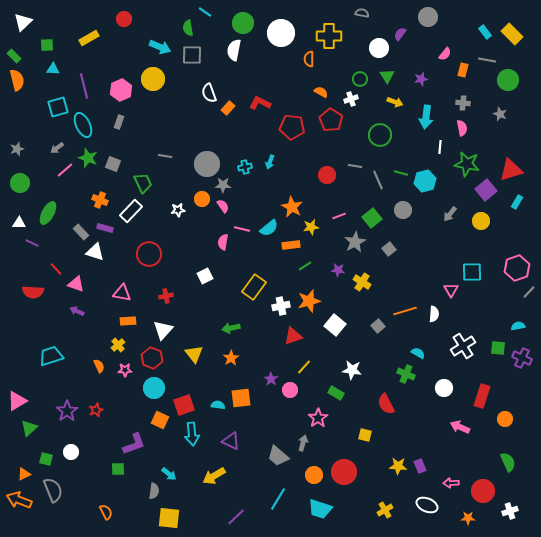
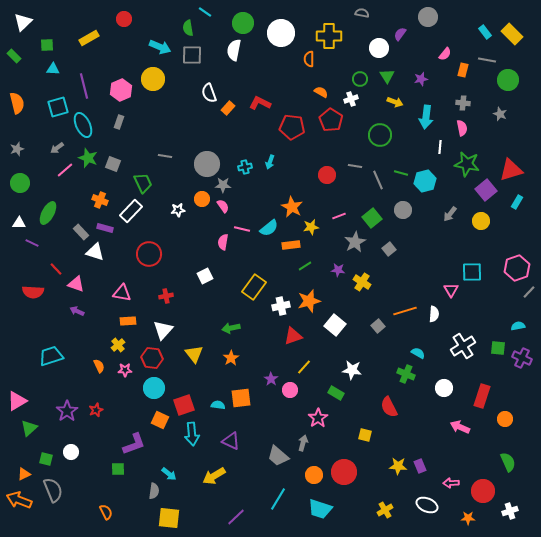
orange semicircle at (17, 80): moved 23 px down
red hexagon at (152, 358): rotated 15 degrees counterclockwise
red semicircle at (386, 404): moved 3 px right, 3 px down
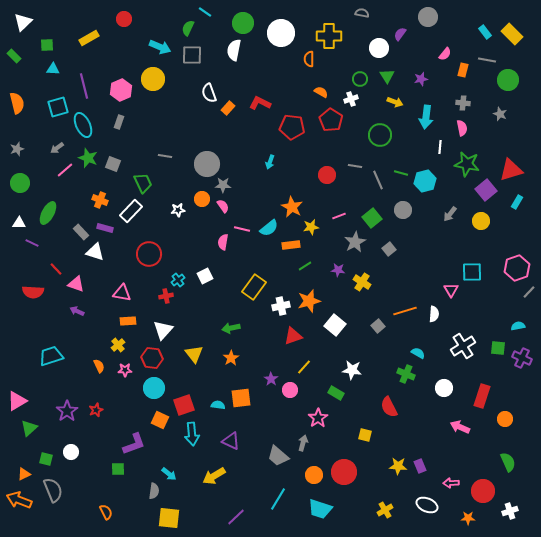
green semicircle at (188, 28): rotated 35 degrees clockwise
cyan cross at (245, 167): moved 67 px left, 113 px down; rotated 24 degrees counterclockwise
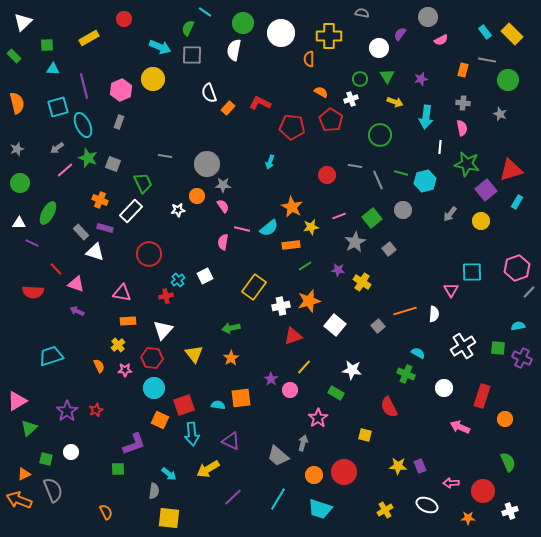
pink semicircle at (445, 54): moved 4 px left, 14 px up; rotated 24 degrees clockwise
orange circle at (202, 199): moved 5 px left, 3 px up
yellow arrow at (214, 476): moved 6 px left, 7 px up
purple line at (236, 517): moved 3 px left, 20 px up
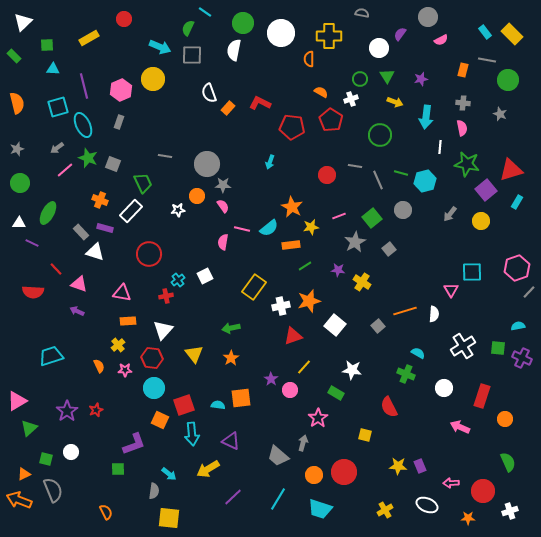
pink triangle at (76, 284): moved 3 px right
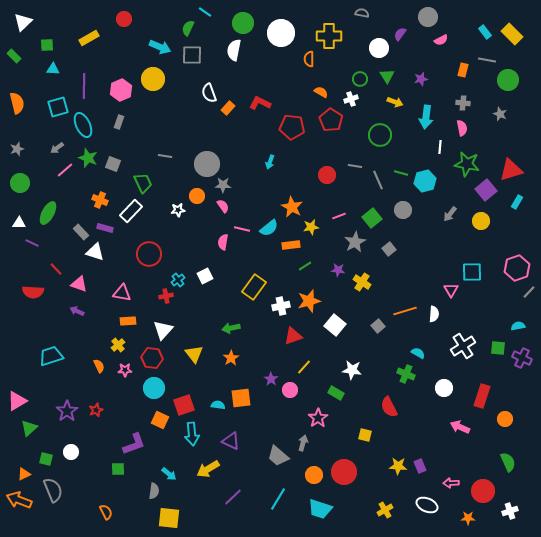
purple line at (84, 86): rotated 15 degrees clockwise
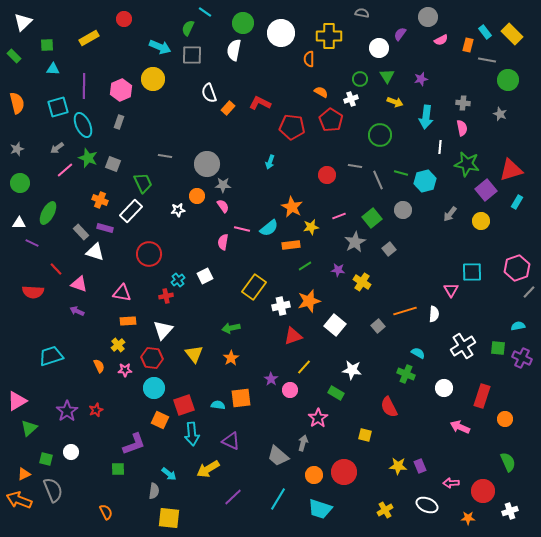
orange rectangle at (463, 70): moved 5 px right, 25 px up
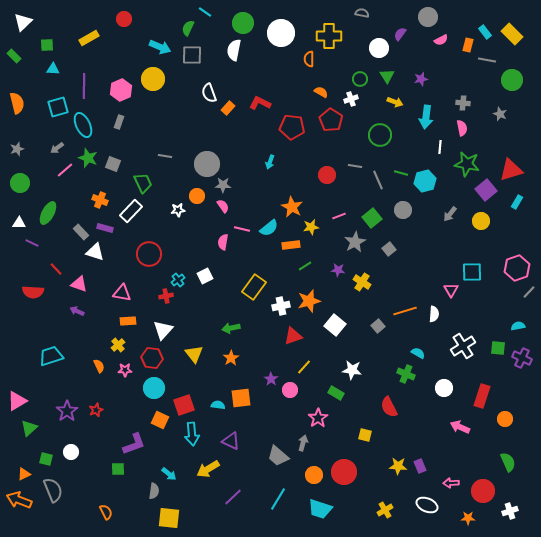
green circle at (508, 80): moved 4 px right
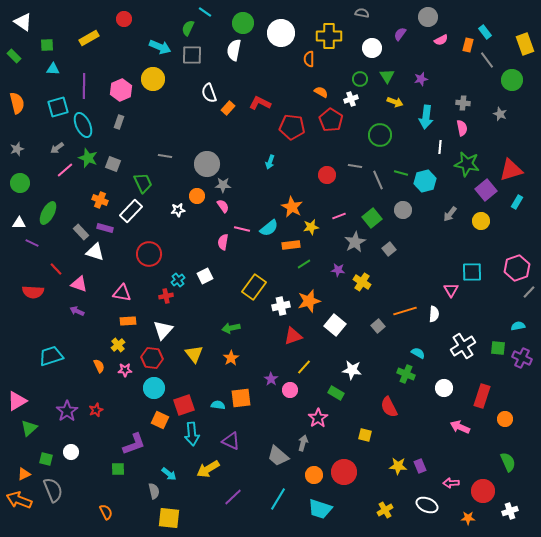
white triangle at (23, 22): rotated 42 degrees counterclockwise
yellow rectangle at (512, 34): moved 13 px right, 10 px down; rotated 25 degrees clockwise
white circle at (379, 48): moved 7 px left
gray line at (487, 60): rotated 42 degrees clockwise
green line at (305, 266): moved 1 px left, 2 px up
gray semicircle at (154, 491): rotated 21 degrees counterclockwise
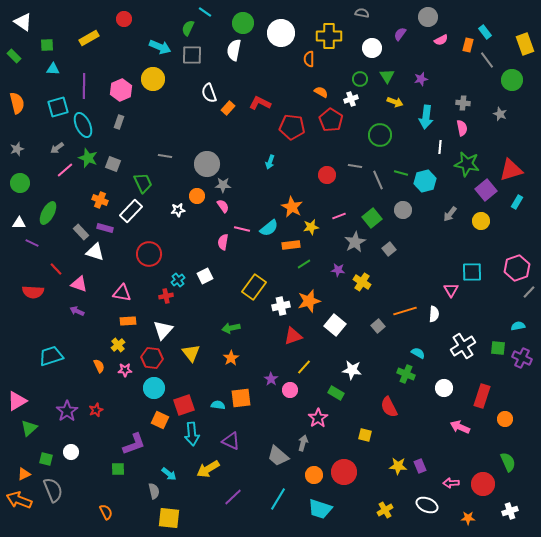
yellow triangle at (194, 354): moved 3 px left, 1 px up
red circle at (483, 491): moved 7 px up
